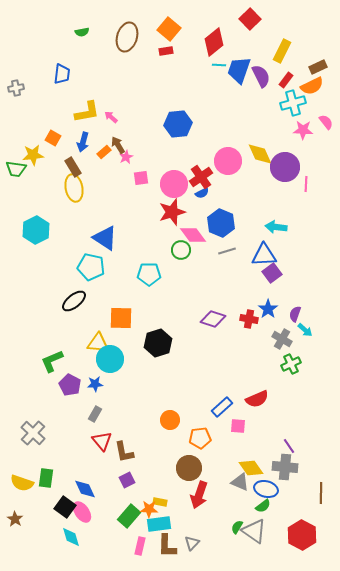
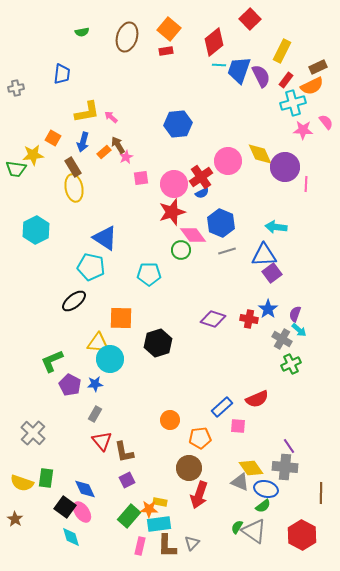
cyan arrow at (305, 330): moved 6 px left
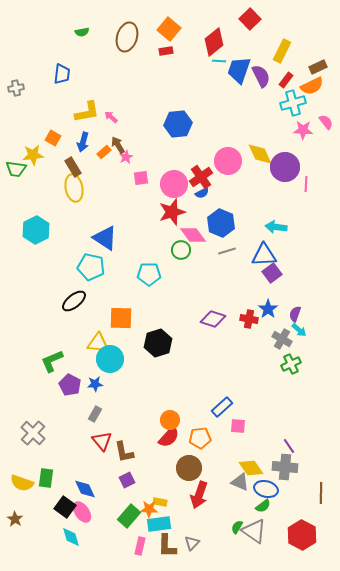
cyan line at (219, 65): moved 4 px up
red semicircle at (257, 399): moved 88 px left, 38 px down; rotated 25 degrees counterclockwise
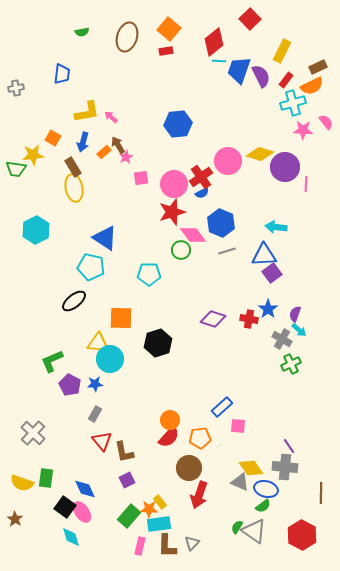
yellow diamond at (260, 154): rotated 48 degrees counterclockwise
yellow rectangle at (160, 502): rotated 40 degrees clockwise
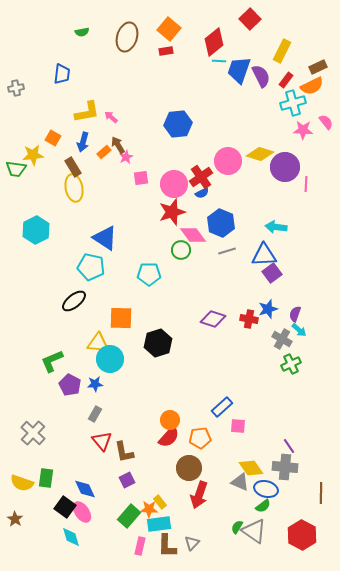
blue star at (268, 309): rotated 18 degrees clockwise
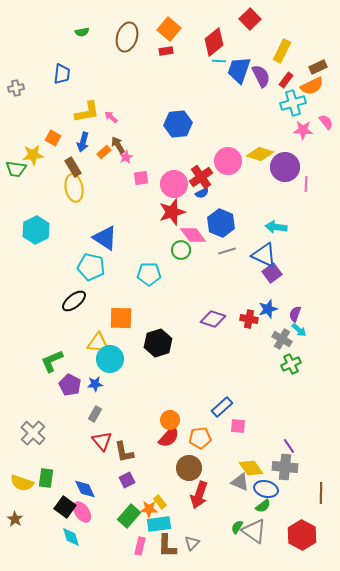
blue triangle at (264, 255): rotated 28 degrees clockwise
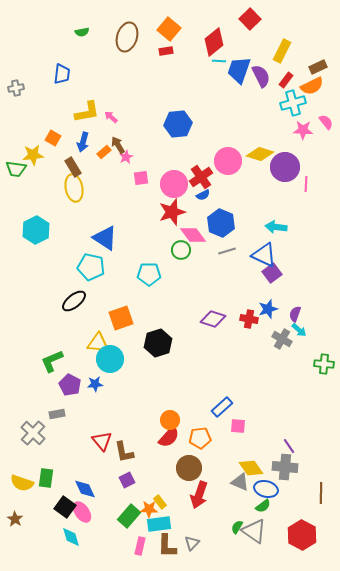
blue semicircle at (202, 193): moved 1 px right, 2 px down
orange square at (121, 318): rotated 20 degrees counterclockwise
green cross at (291, 364): moved 33 px right; rotated 30 degrees clockwise
gray rectangle at (95, 414): moved 38 px left; rotated 49 degrees clockwise
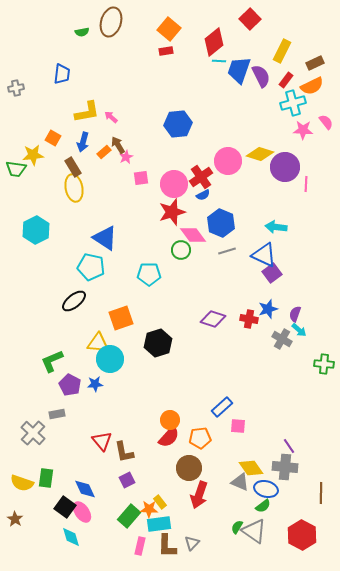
brown ellipse at (127, 37): moved 16 px left, 15 px up
brown rectangle at (318, 67): moved 3 px left, 4 px up
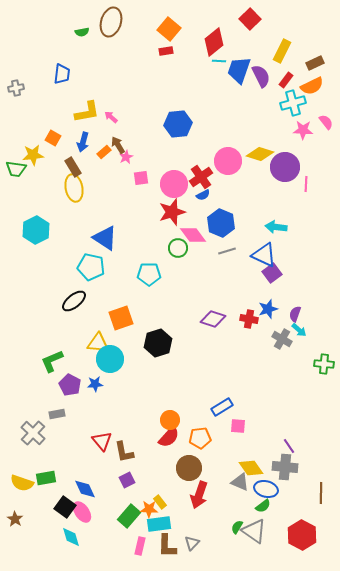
green circle at (181, 250): moved 3 px left, 2 px up
blue rectangle at (222, 407): rotated 10 degrees clockwise
green rectangle at (46, 478): rotated 72 degrees clockwise
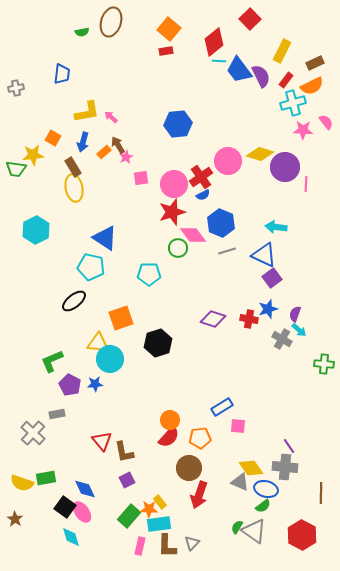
blue trapezoid at (239, 70): rotated 56 degrees counterclockwise
purple square at (272, 273): moved 5 px down
